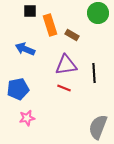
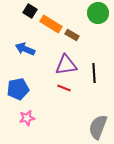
black square: rotated 32 degrees clockwise
orange rectangle: moved 1 px right, 1 px up; rotated 40 degrees counterclockwise
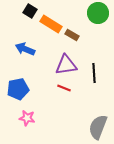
pink star: rotated 21 degrees clockwise
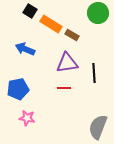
purple triangle: moved 1 px right, 2 px up
red line: rotated 24 degrees counterclockwise
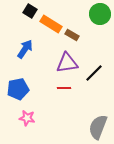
green circle: moved 2 px right, 1 px down
blue arrow: rotated 102 degrees clockwise
black line: rotated 48 degrees clockwise
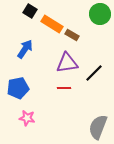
orange rectangle: moved 1 px right
blue pentagon: moved 1 px up
